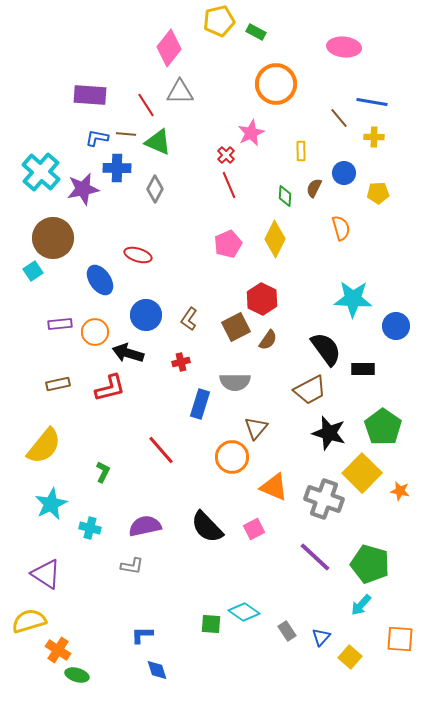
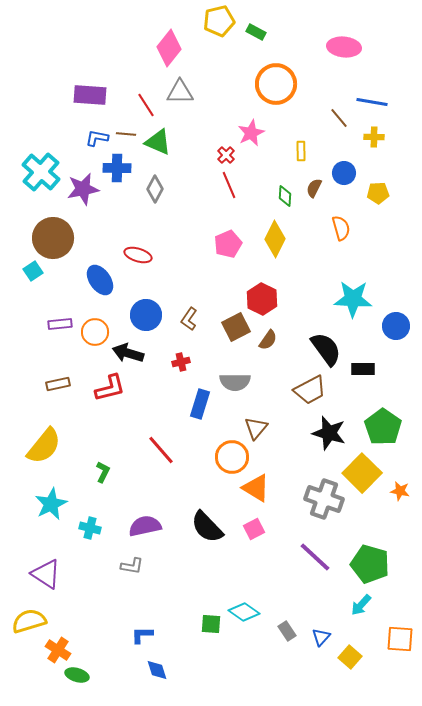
orange triangle at (274, 487): moved 18 px left, 1 px down; rotated 8 degrees clockwise
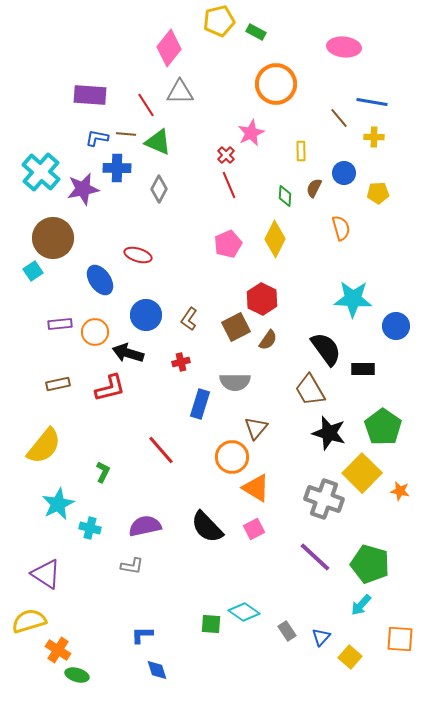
gray diamond at (155, 189): moved 4 px right
brown trapezoid at (310, 390): rotated 88 degrees clockwise
cyan star at (51, 504): moved 7 px right
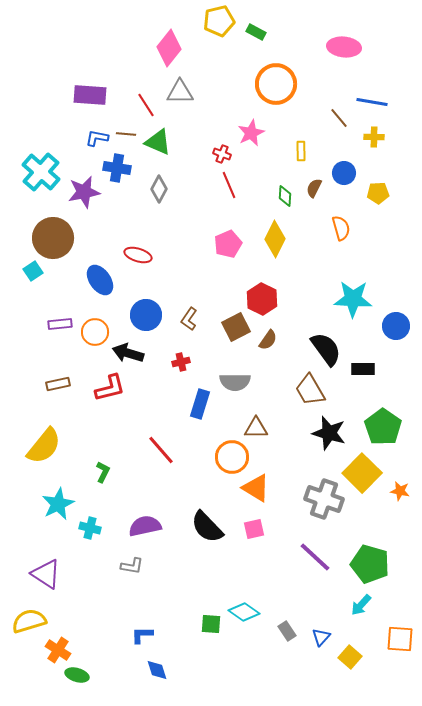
red cross at (226, 155): moved 4 px left, 1 px up; rotated 24 degrees counterclockwise
blue cross at (117, 168): rotated 8 degrees clockwise
purple star at (83, 189): moved 1 px right, 3 px down
brown triangle at (256, 428): rotated 50 degrees clockwise
pink square at (254, 529): rotated 15 degrees clockwise
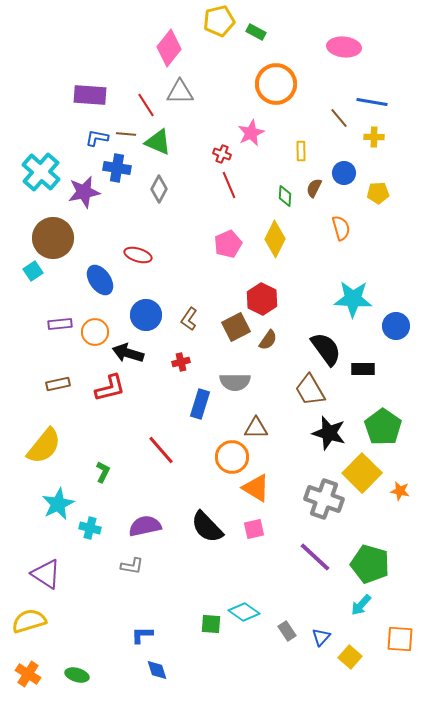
orange cross at (58, 650): moved 30 px left, 24 px down
